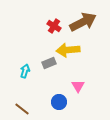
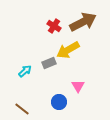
yellow arrow: rotated 25 degrees counterclockwise
cyan arrow: rotated 32 degrees clockwise
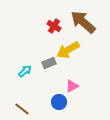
brown arrow: rotated 112 degrees counterclockwise
pink triangle: moved 6 px left; rotated 32 degrees clockwise
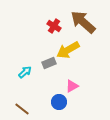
cyan arrow: moved 1 px down
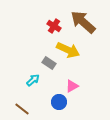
yellow arrow: rotated 125 degrees counterclockwise
gray rectangle: rotated 56 degrees clockwise
cyan arrow: moved 8 px right, 8 px down
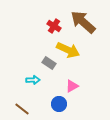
cyan arrow: rotated 40 degrees clockwise
blue circle: moved 2 px down
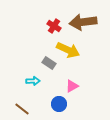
brown arrow: rotated 48 degrees counterclockwise
cyan arrow: moved 1 px down
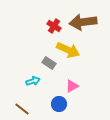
cyan arrow: rotated 16 degrees counterclockwise
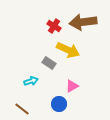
cyan arrow: moved 2 px left
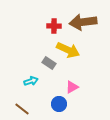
red cross: rotated 32 degrees counterclockwise
pink triangle: moved 1 px down
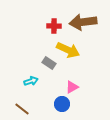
blue circle: moved 3 px right
